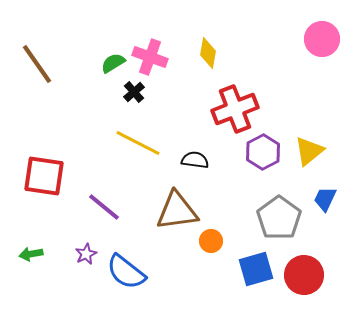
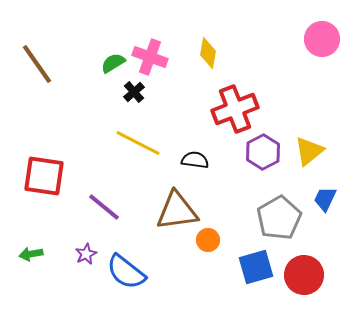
gray pentagon: rotated 6 degrees clockwise
orange circle: moved 3 px left, 1 px up
blue square: moved 2 px up
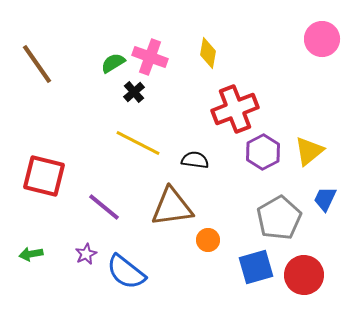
red square: rotated 6 degrees clockwise
brown triangle: moved 5 px left, 4 px up
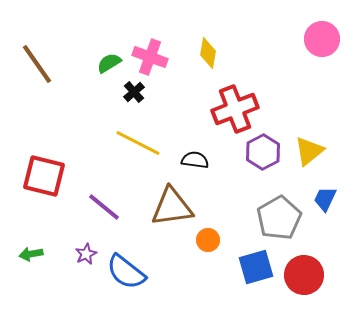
green semicircle: moved 4 px left
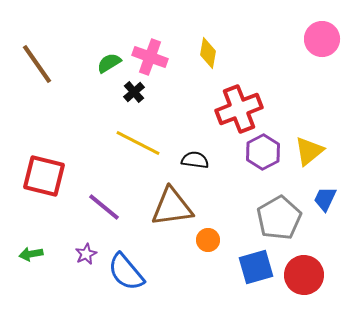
red cross: moved 4 px right
blue semicircle: rotated 12 degrees clockwise
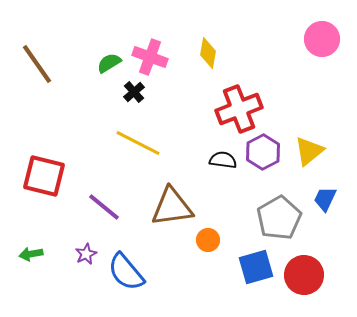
black semicircle: moved 28 px right
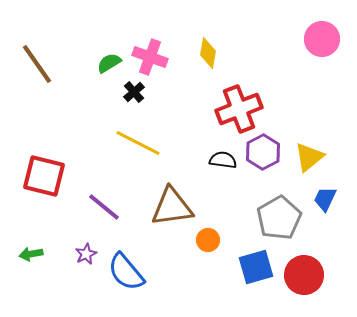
yellow triangle: moved 6 px down
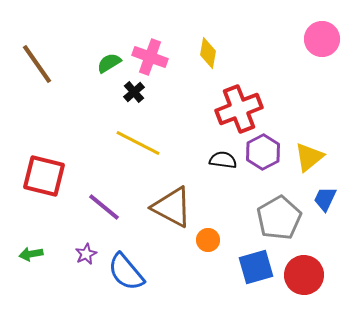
brown triangle: rotated 36 degrees clockwise
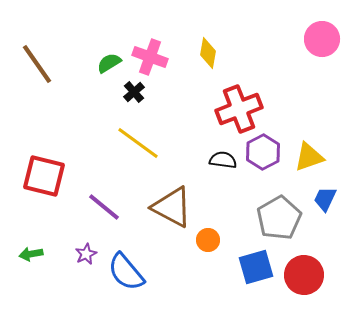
yellow line: rotated 9 degrees clockwise
yellow triangle: rotated 20 degrees clockwise
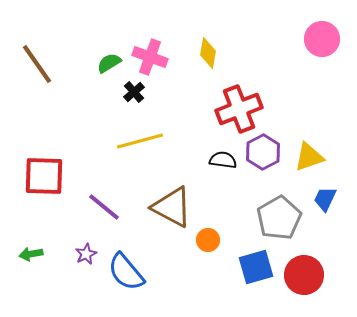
yellow line: moved 2 px right, 2 px up; rotated 51 degrees counterclockwise
red square: rotated 12 degrees counterclockwise
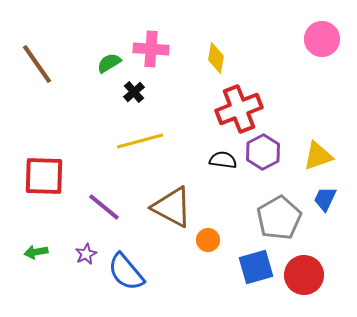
yellow diamond: moved 8 px right, 5 px down
pink cross: moved 1 px right, 8 px up; rotated 16 degrees counterclockwise
yellow triangle: moved 9 px right, 1 px up
green arrow: moved 5 px right, 2 px up
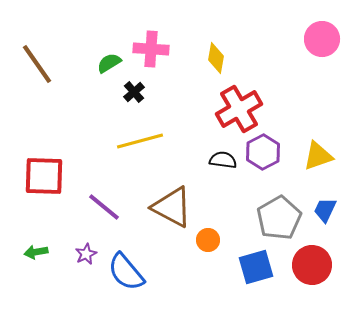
red cross: rotated 9 degrees counterclockwise
blue trapezoid: moved 11 px down
red circle: moved 8 px right, 10 px up
